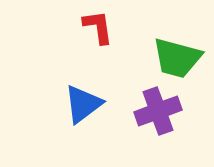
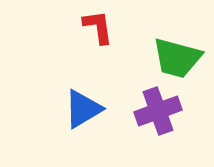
blue triangle: moved 5 px down; rotated 6 degrees clockwise
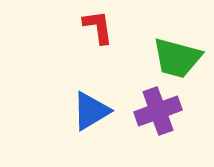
blue triangle: moved 8 px right, 2 px down
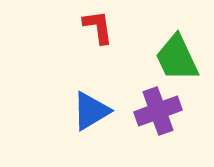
green trapezoid: rotated 50 degrees clockwise
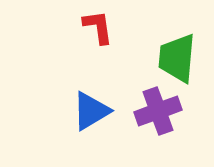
green trapezoid: rotated 30 degrees clockwise
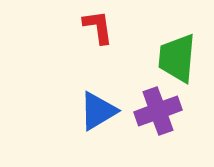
blue triangle: moved 7 px right
